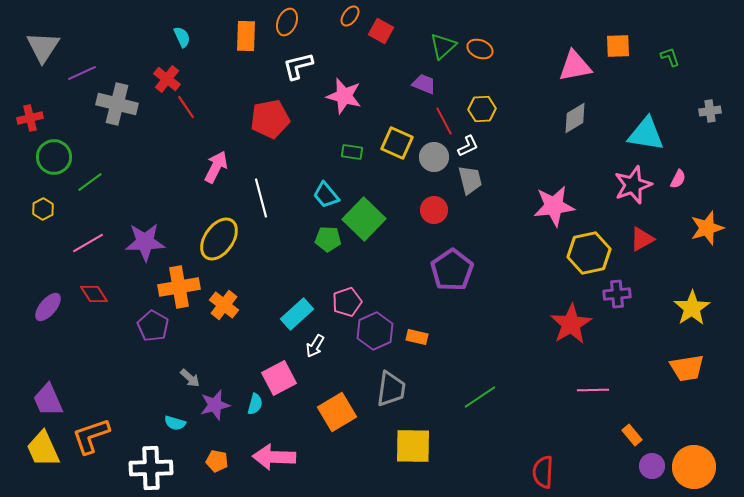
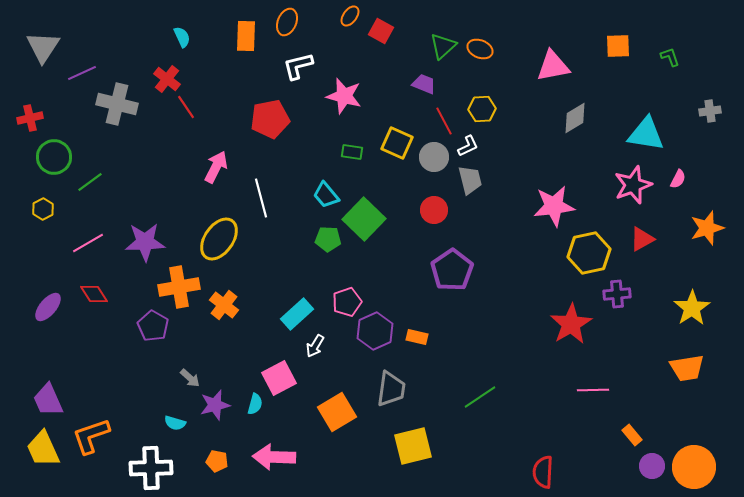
pink triangle at (575, 66): moved 22 px left
yellow square at (413, 446): rotated 15 degrees counterclockwise
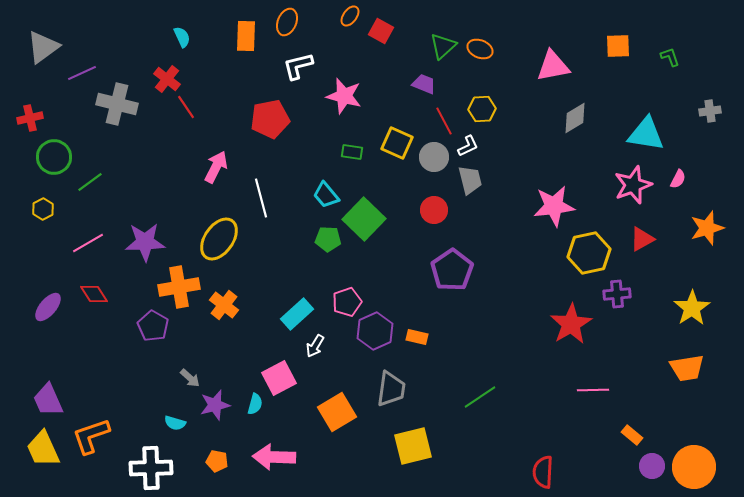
gray triangle at (43, 47): rotated 21 degrees clockwise
orange rectangle at (632, 435): rotated 10 degrees counterclockwise
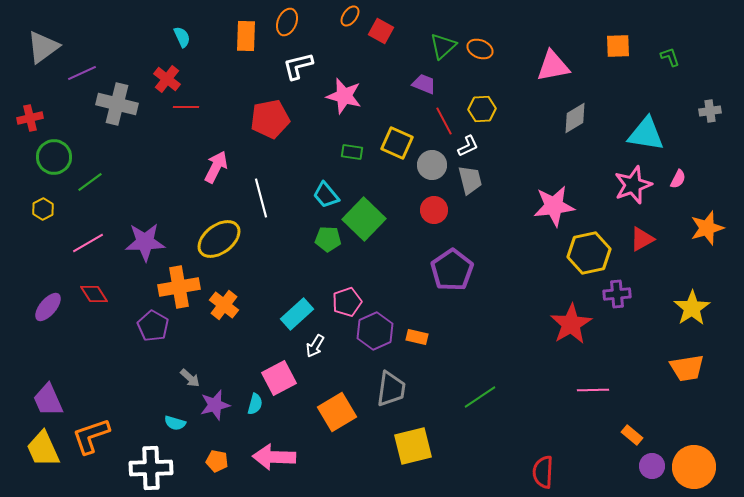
red line at (186, 107): rotated 55 degrees counterclockwise
gray circle at (434, 157): moved 2 px left, 8 px down
yellow ellipse at (219, 239): rotated 18 degrees clockwise
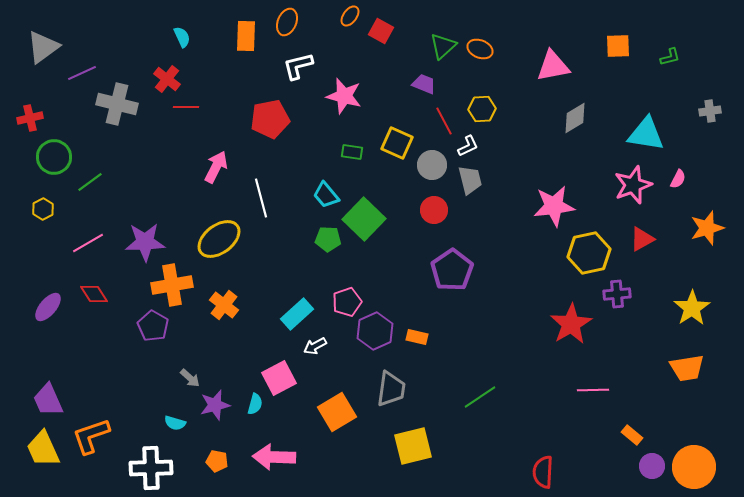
green L-shape at (670, 57): rotated 95 degrees clockwise
orange cross at (179, 287): moved 7 px left, 2 px up
white arrow at (315, 346): rotated 30 degrees clockwise
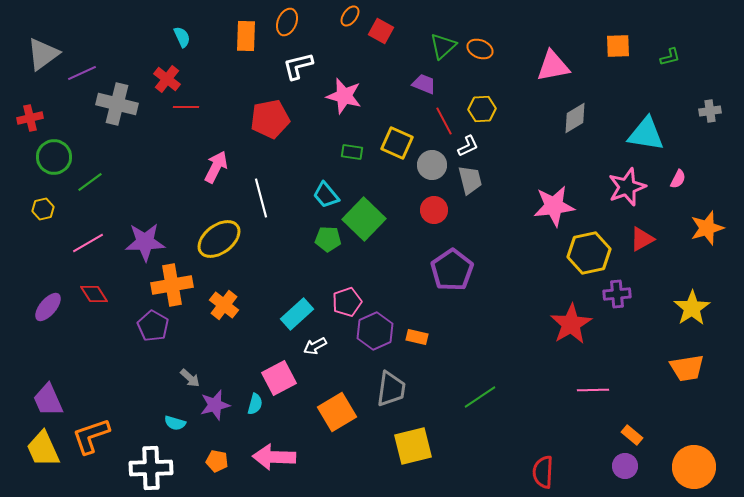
gray triangle at (43, 47): moved 7 px down
pink star at (633, 185): moved 6 px left, 2 px down
yellow hexagon at (43, 209): rotated 15 degrees clockwise
purple circle at (652, 466): moved 27 px left
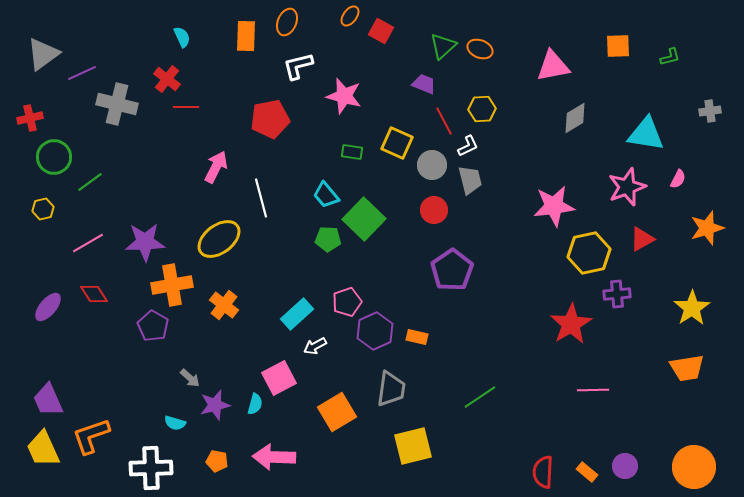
orange rectangle at (632, 435): moved 45 px left, 37 px down
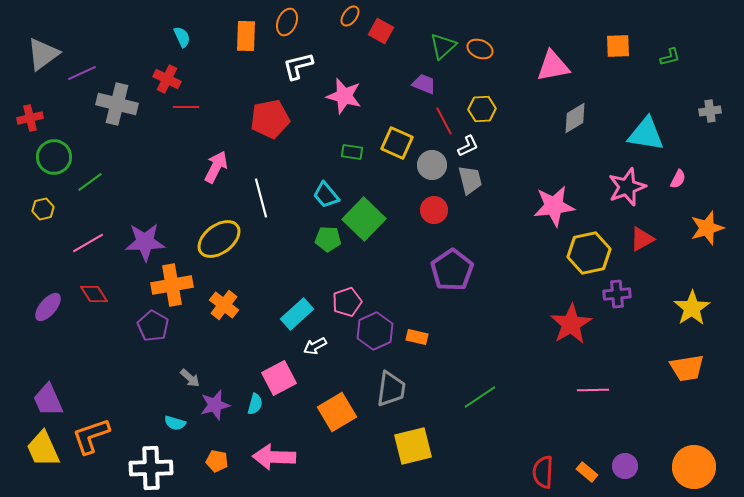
red cross at (167, 79): rotated 12 degrees counterclockwise
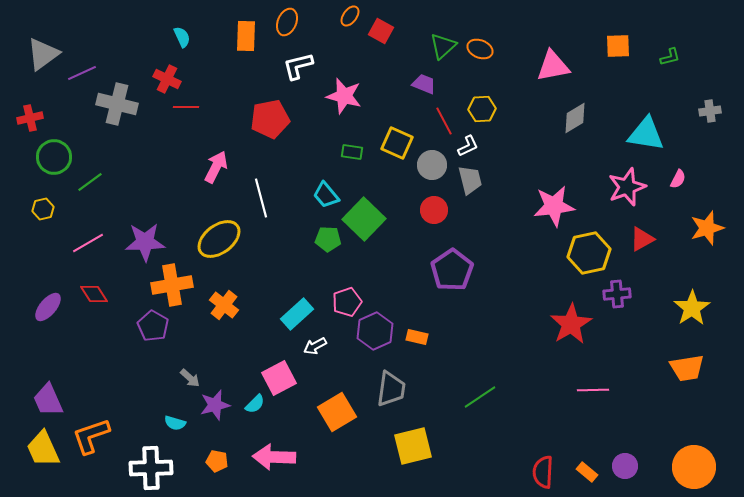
cyan semicircle at (255, 404): rotated 30 degrees clockwise
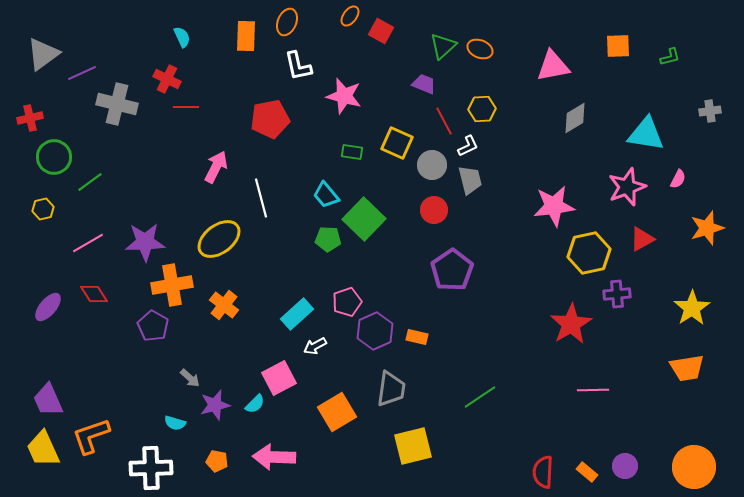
white L-shape at (298, 66): rotated 88 degrees counterclockwise
